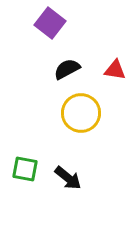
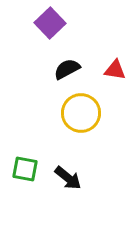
purple square: rotated 8 degrees clockwise
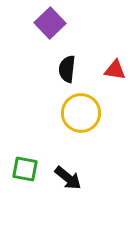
black semicircle: rotated 56 degrees counterclockwise
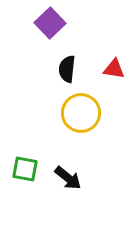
red triangle: moved 1 px left, 1 px up
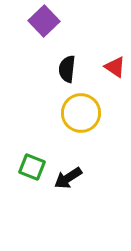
purple square: moved 6 px left, 2 px up
red triangle: moved 1 px right, 2 px up; rotated 25 degrees clockwise
green square: moved 7 px right, 2 px up; rotated 12 degrees clockwise
black arrow: rotated 108 degrees clockwise
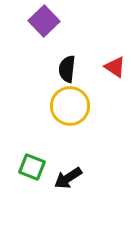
yellow circle: moved 11 px left, 7 px up
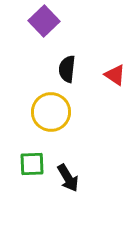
red triangle: moved 8 px down
yellow circle: moved 19 px left, 6 px down
green square: moved 3 px up; rotated 24 degrees counterclockwise
black arrow: rotated 88 degrees counterclockwise
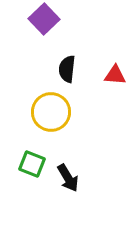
purple square: moved 2 px up
red triangle: rotated 30 degrees counterclockwise
green square: rotated 24 degrees clockwise
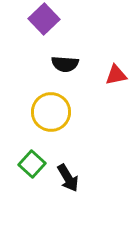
black semicircle: moved 2 px left, 5 px up; rotated 92 degrees counterclockwise
red triangle: moved 1 px right; rotated 15 degrees counterclockwise
green square: rotated 20 degrees clockwise
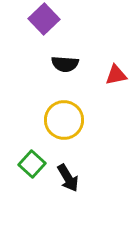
yellow circle: moved 13 px right, 8 px down
